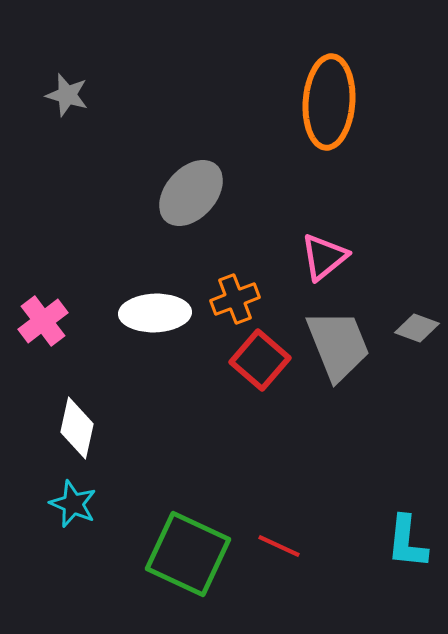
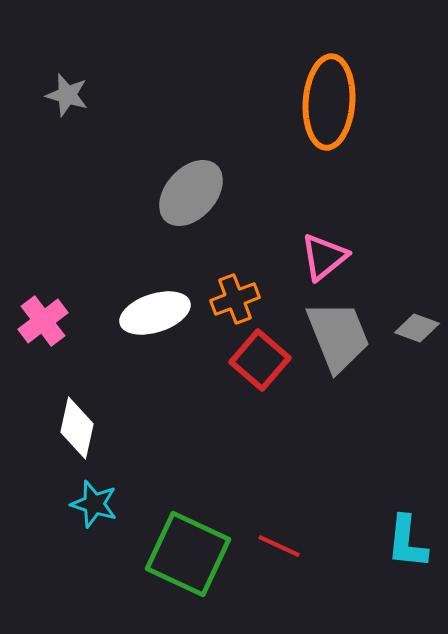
white ellipse: rotated 16 degrees counterclockwise
gray trapezoid: moved 9 px up
cyan star: moved 21 px right; rotated 6 degrees counterclockwise
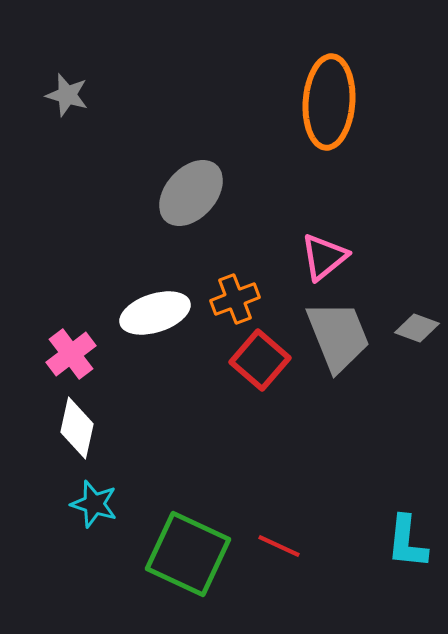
pink cross: moved 28 px right, 33 px down
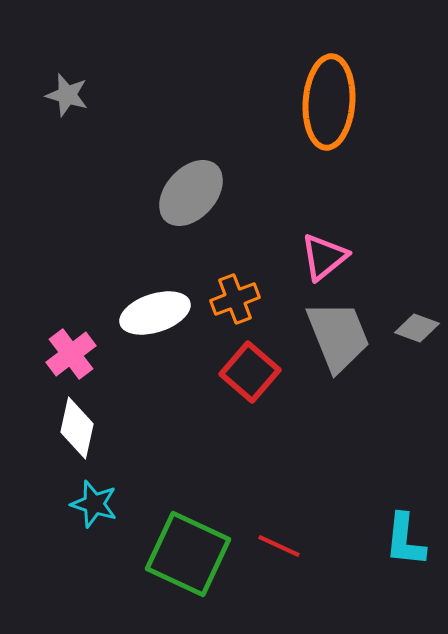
red square: moved 10 px left, 12 px down
cyan L-shape: moved 2 px left, 2 px up
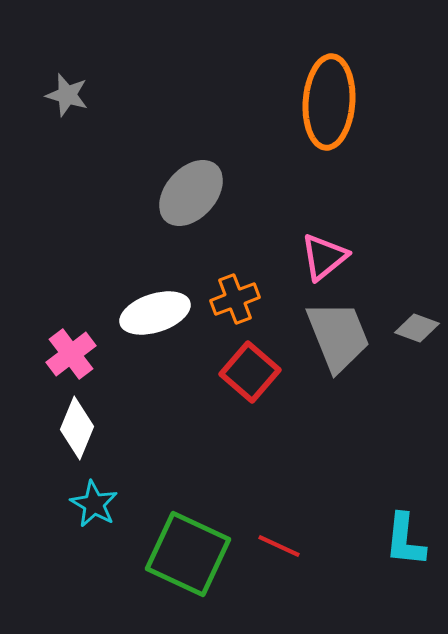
white diamond: rotated 10 degrees clockwise
cyan star: rotated 12 degrees clockwise
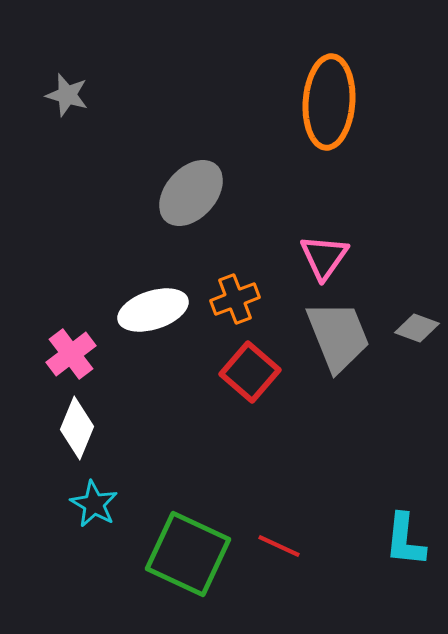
pink triangle: rotated 16 degrees counterclockwise
white ellipse: moved 2 px left, 3 px up
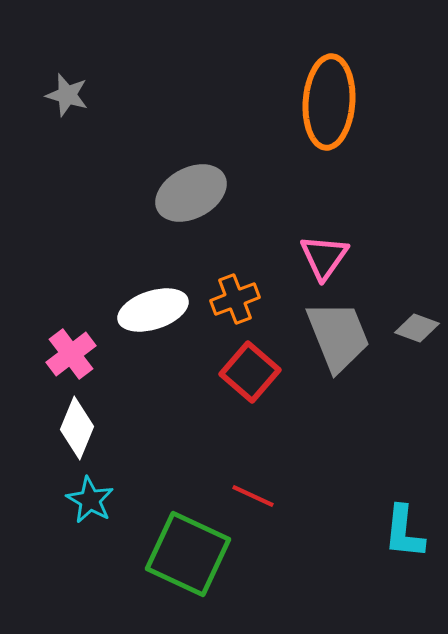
gray ellipse: rotated 20 degrees clockwise
cyan star: moved 4 px left, 4 px up
cyan L-shape: moved 1 px left, 8 px up
red line: moved 26 px left, 50 px up
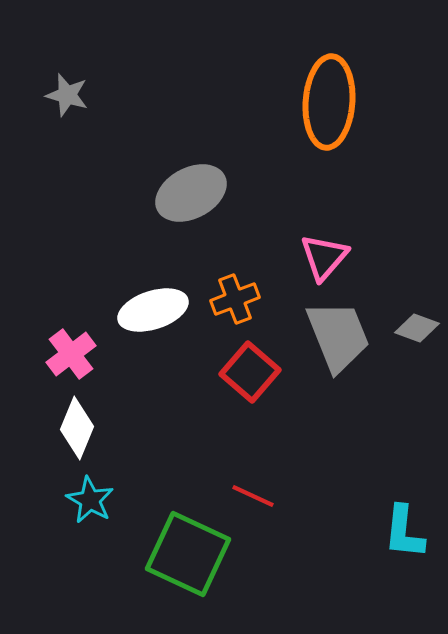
pink triangle: rotated 6 degrees clockwise
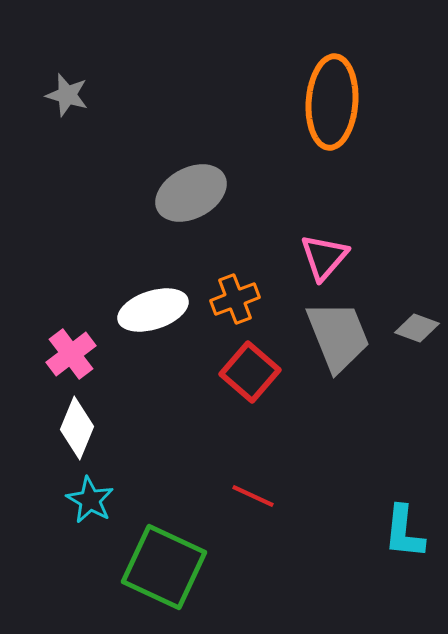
orange ellipse: moved 3 px right
green square: moved 24 px left, 13 px down
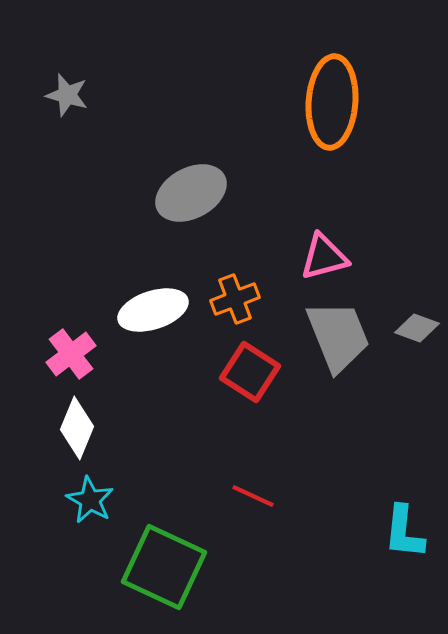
pink triangle: rotated 34 degrees clockwise
red square: rotated 8 degrees counterclockwise
